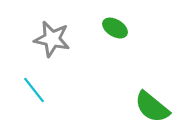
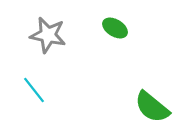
gray star: moved 4 px left, 4 px up
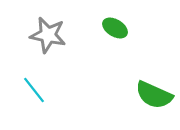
green semicircle: moved 2 px right, 12 px up; rotated 15 degrees counterclockwise
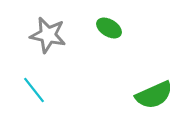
green ellipse: moved 6 px left
green semicircle: rotated 48 degrees counterclockwise
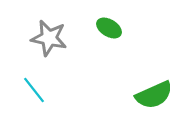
gray star: moved 1 px right, 3 px down
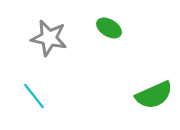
cyan line: moved 6 px down
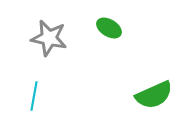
cyan line: rotated 48 degrees clockwise
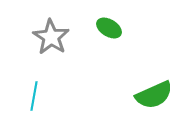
gray star: moved 2 px right, 1 px up; rotated 21 degrees clockwise
